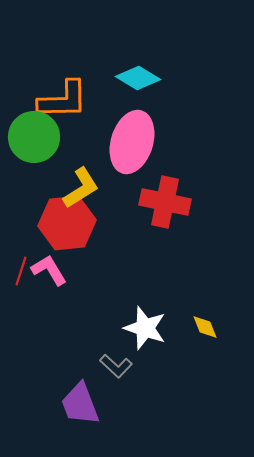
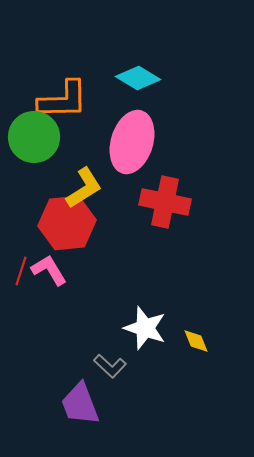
yellow L-shape: moved 3 px right
yellow diamond: moved 9 px left, 14 px down
gray L-shape: moved 6 px left
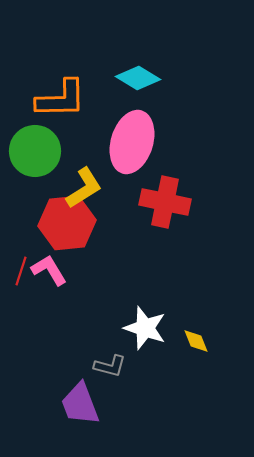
orange L-shape: moved 2 px left, 1 px up
green circle: moved 1 px right, 14 px down
gray L-shape: rotated 28 degrees counterclockwise
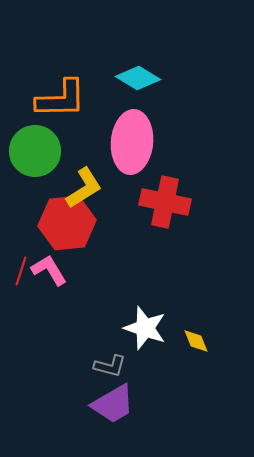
pink ellipse: rotated 12 degrees counterclockwise
purple trapezoid: moved 33 px right; rotated 99 degrees counterclockwise
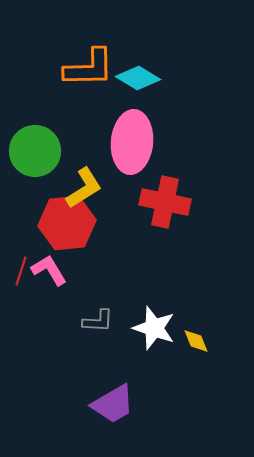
orange L-shape: moved 28 px right, 31 px up
white star: moved 9 px right
gray L-shape: moved 12 px left, 45 px up; rotated 12 degrees counterclockwise
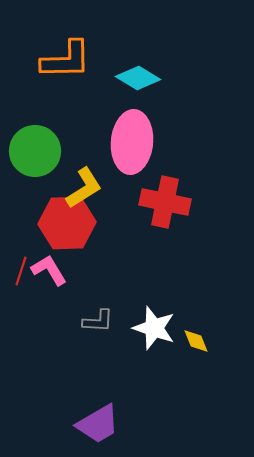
orange L-shape: moved 23 px left, 8 px up
red hexagon: rotated 4 degrees clockwise
purple trapezoid: moved 15 px left, 20 px down
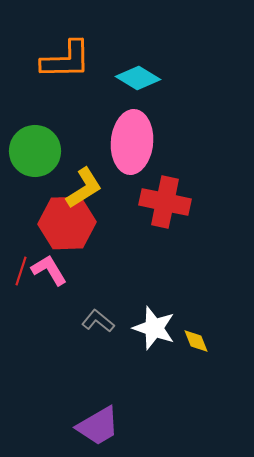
gray L-shape: rotated 144 degrees counterclockwise
purple trapezoid: moved 2 px down
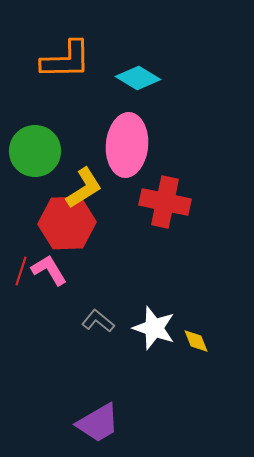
pink ellipse: moved 5 px left, 3 px down
purple trapezoid: moved 3 px up
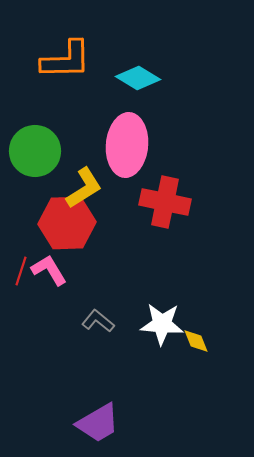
white star: moved 8 px right, 4 px up; rotated 15 degrees counterclockwise
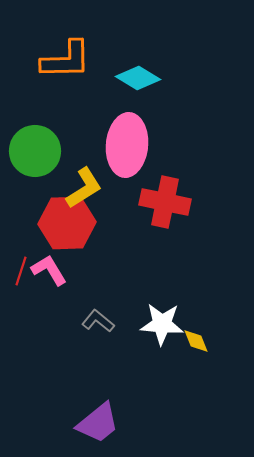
purple trapezoid: rotated 9 degrees counterclockwise
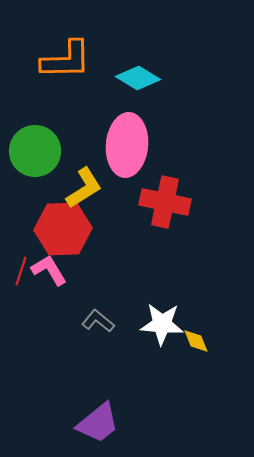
red hexagon: moved 4 px left, 6 px down
